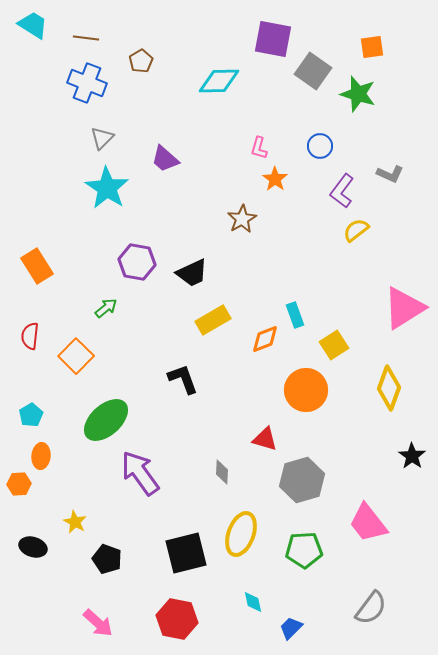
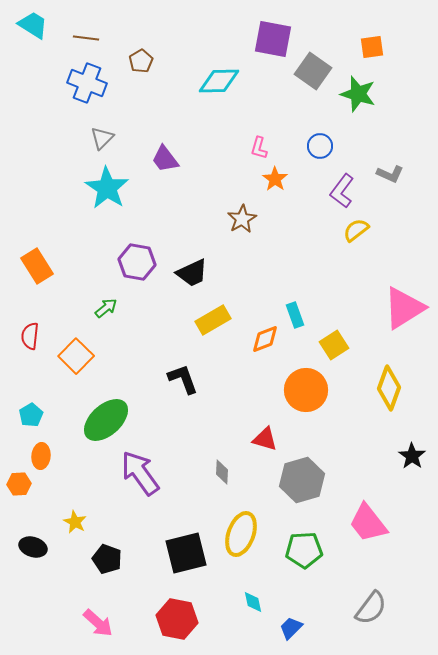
purple trapezoid at (165, 159): rotated 12 degrees clockwise
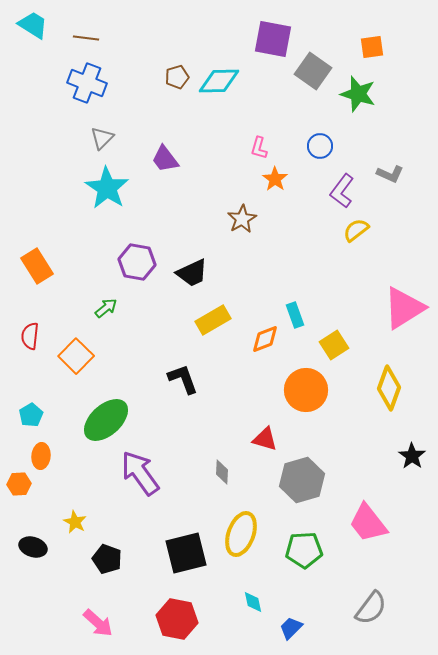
brown pentagon at (141, 61): moved 36 px right, 16 px down; rotated 15 degrees clockwise
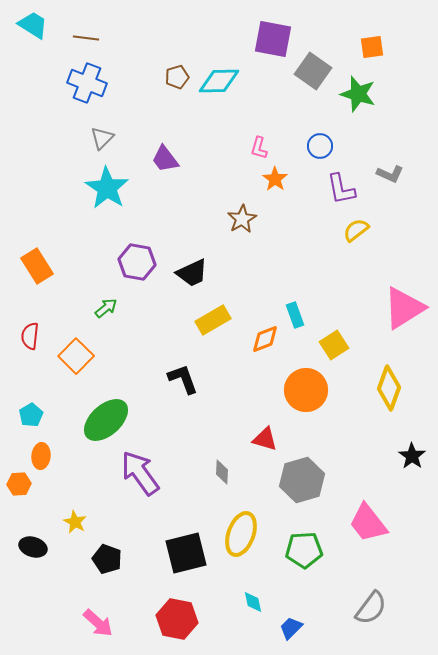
purple L-shape at (342, 191): moved 1 px left, 2 px up; rotated 48 degrees counterclockwise
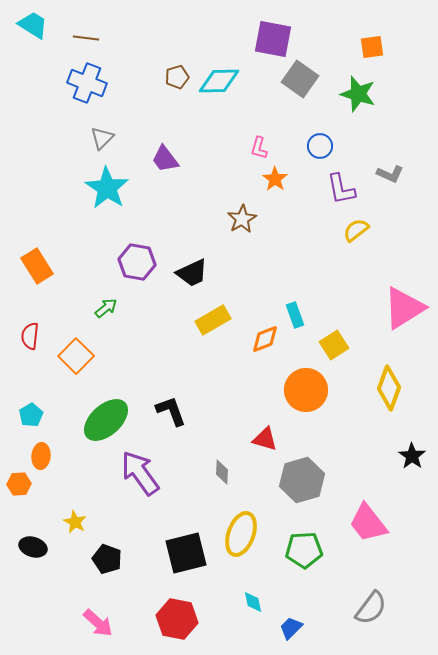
gray square at (313, 71): moved 13 px left, 8 px down
black L-shape at (183, 379): moved 12 px left, 32 px down
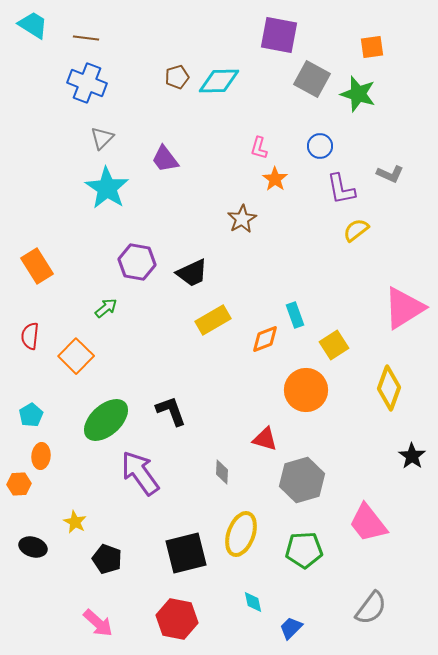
purple square at (273, 39): moved 6 px right, 4 px up
gray square at (300, 79): moved 12 px right; rotated 6 degrees counterclockwise
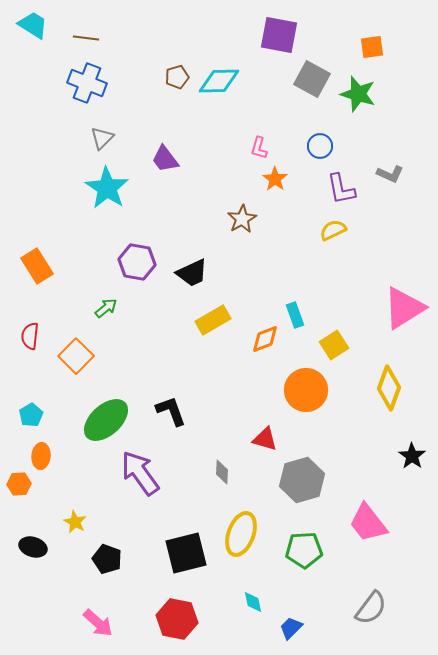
yellow semicircle at (356, 230): moved 23 px left; rotated 12 degrees clockwise
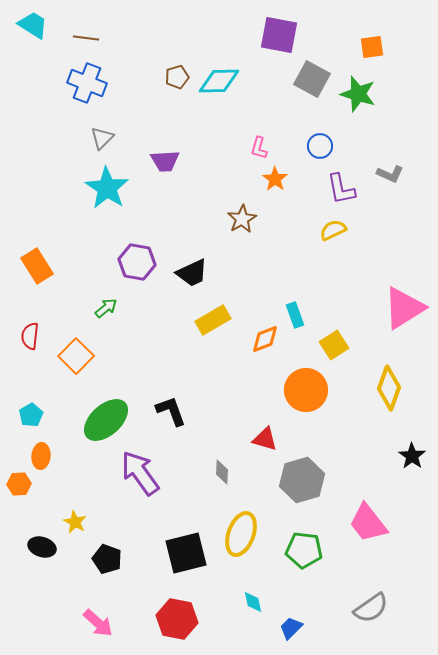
purple trapezoid at (165, 159): moved 2 px down; rotated 56 degrees counterclockwise
black ellipse at (33, 547): moved 9 px right
green pentagon at (304, 550): rotated 9 degrees clockwise
gray semicircle at (371, 608): rotated 18 degrees clockwise
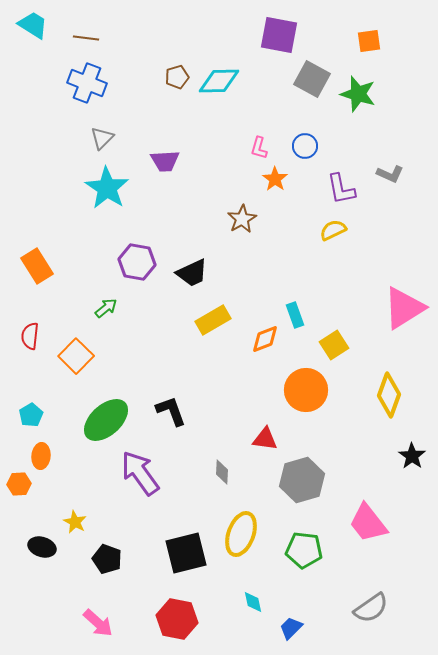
orange square at (372, 47): moved 3 px left, 6 px up
blue circle at (320, 146): moved 15 px left
yellow diamond at (389, 388): moved 7 px down
red triangle at (265, 439): rotated 8 degrees counterclockwise
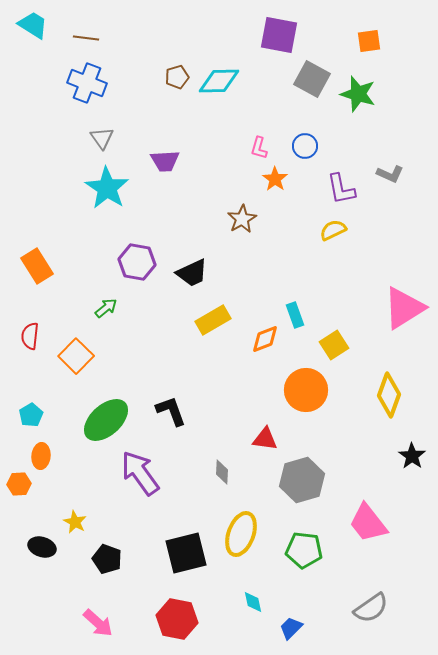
gray triangle at (102, 138): rotated 20 degrees counterclockwise
